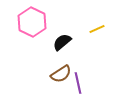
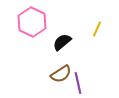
yellow line: rotated 42 degrees counterclockwise
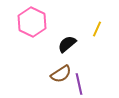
black semicircle: moved 5 px right, 2 px down
purple line: moved 1 px right, 1 px down
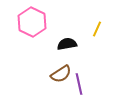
black semicircle: rotated 30 degrees clockwise
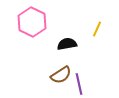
brown semicircle: moved 1 px down
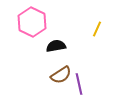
black semicircle: moved 11 px left, 2 px down
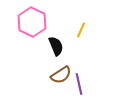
yellow line: moved 16 px left, 1 px down
black semicircle: rotated 78 degrees clockwise
